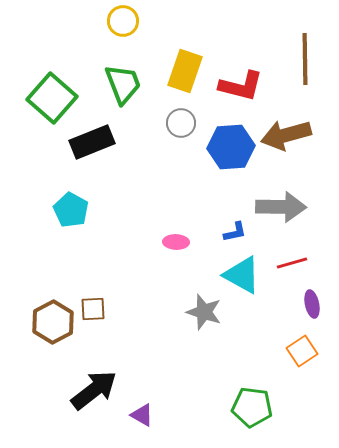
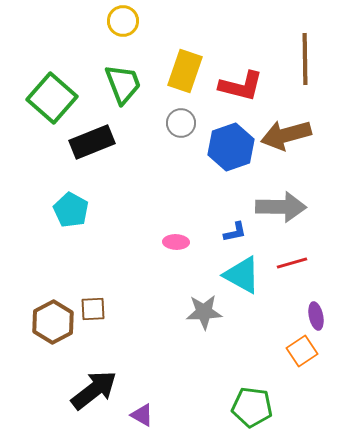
blue hexagon: rotated 15 degrees counterclockwise
purple ellipse: moved 4 px right, 12 px down
gray star: rotated 21 degrees counterclockwise
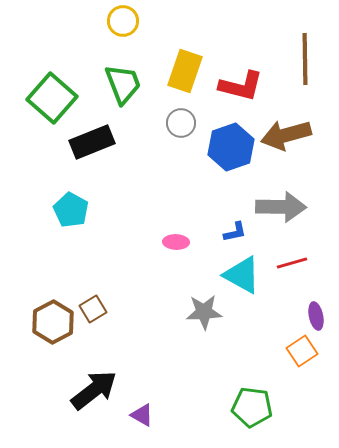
brown square: rotated 28 degrees counterclockwise
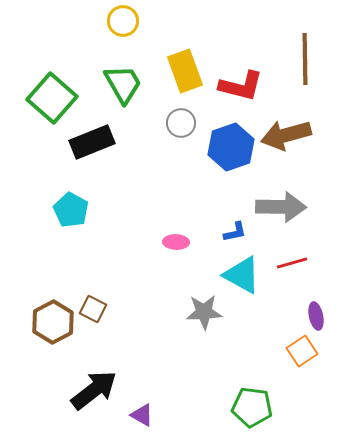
yellow rectangle: rotated 39 degrees counterclockwise
green trapezoid: rotated 9 degrees counterclockwise
brown square: rotated 32 degrees counterclockwise
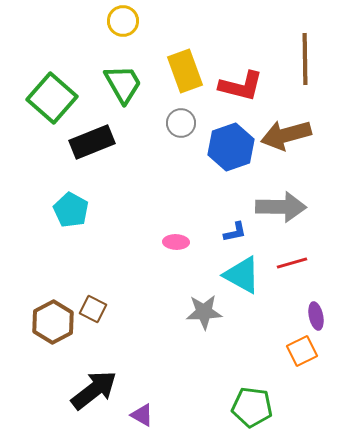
orange square: rotated 8 degrees clockwise
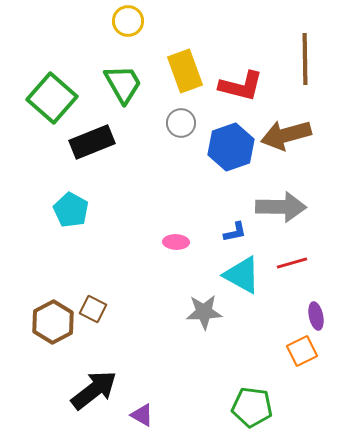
yellow circle: moved 5 px right
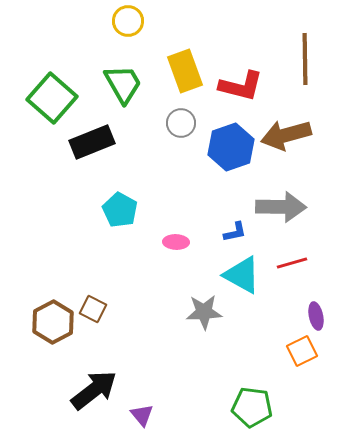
cyan pentagon: moved 49 px right
purple triangle: rotated 20 degrees clockwise
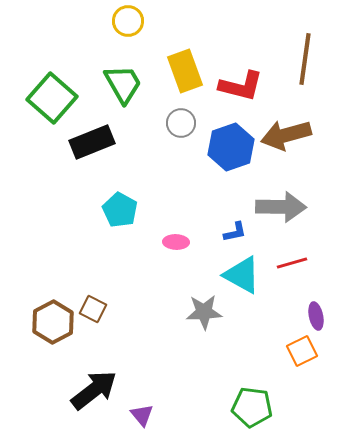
brown line: rotated 9 degrees clockwise
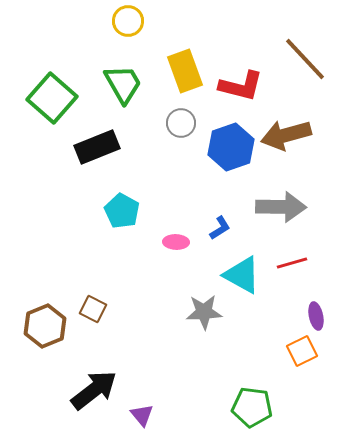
brown line: rotated 51 degrees counterclockwise
black rectangle: moved 5 px right, 5 px down
cyan pentagon: moved 2 px right, 1 px down
blue L-shape: moved 15 px left, 4 px up; rotated 20 degrees counterclockwise
brown hexagon: moved 8 px left, 4 px down; rotated 6 degrees clockwise
